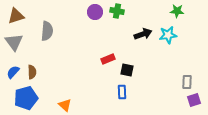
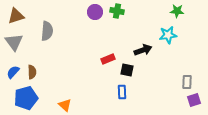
black arrow: moved 16 px down
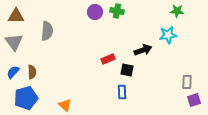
brown triangle: rotated 18 degrees clockwise
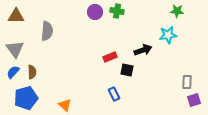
gray triangle: moved 1 px right, 7 px down
red rectangle: moved 2 px right, 2 px up
blue rectangle: moved 8 px left, 2 px down; rotated 24 degrees counterclockwise
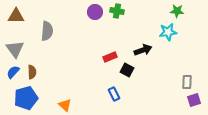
cyan star: moved 3 px up
black square: rotated 16 degrees clockwise
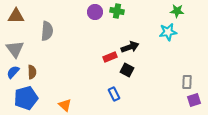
black arrow: moved 13 px left, 3 px up
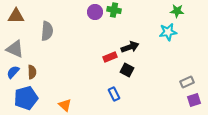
green cross: moved 3 px left, 1 px up
gray triangle: rotated 30 degrees counterclockwise
gray rectangle: rotated 64 degrees clockwise
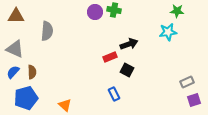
black arrow: moved 1 px left, 3 px up
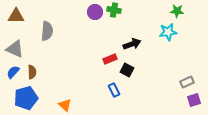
black arrow: moved 3 px right
red rectangle: moved 2 px down
blue rectangle: moved 4 px up
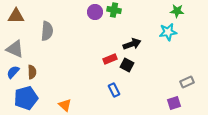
black square: moved 5 px up
purple square: moved 20 px left, 3 px down
